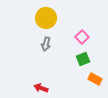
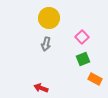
yellow circle: moved 3 px right
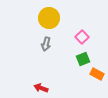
orange rectangle: moved 2 px right, 5 px up
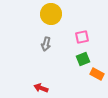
yellow circle: moved 2 px right, 4 px up
pink square: rotated 32 degrees clockwise
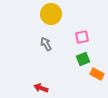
gray arrow: rotated 136 degrees clockwise
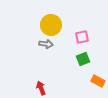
yellow circle: moved 11 px down
gray arrow: rotated 128 degrees clockwise
orange rectangle: moved 1 px right, 7 px down
red arrow: rotated 48 degrees clockwise
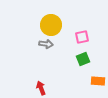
orange rectangle: rotated 24 degrees counterclockwise
